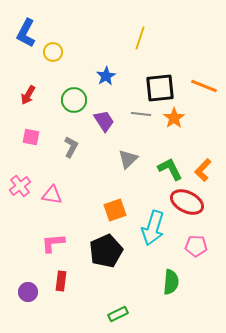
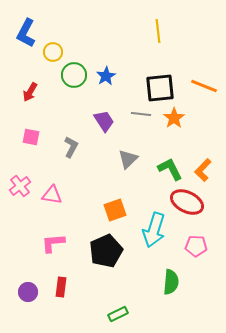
yellow line: moved 18 px right, 7 px up; rotated 25 degrees counterclockwise
red arrow: moved 2 px right, 3 px up
green circle: moved 25 px up
cyan arrow: moved 1 px right, 2 px down
red rectangle: moved 6 px down
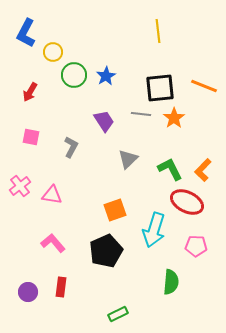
pink L-shape: rotated 55 degrees clockwise
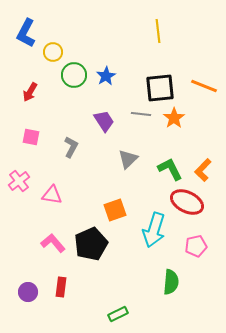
pink cross: moved 1 px left, 5 px up
pink pentagon: rotated 15 degrees counterclockwise
black pentagon: moved 15 px left, 7 px up
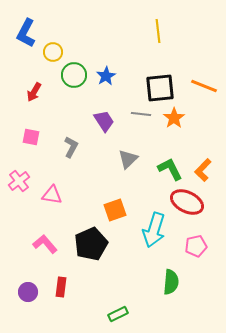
red arrow: moved 4 px right
pink L-shape: moved 8 px left, 1 px down
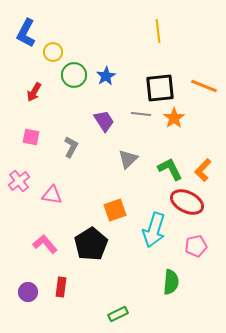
black pentagon: rotated 8 degrees counterclockwise
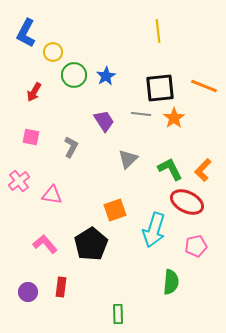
green rectangle: rotated 66 degrees counterclockwise
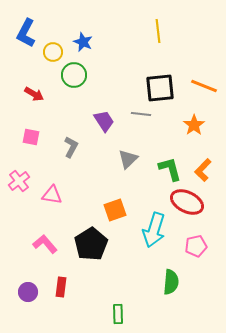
blue star: moved 23 px left, 34 px up; rotated 18 degrees counterclockwise
red arrow: moved 2 px down; rotated 90 degrees counterclockwise
orange star: moved 20 px right, 7 px down
green L-shape: rotated 12 degrees clockwise
